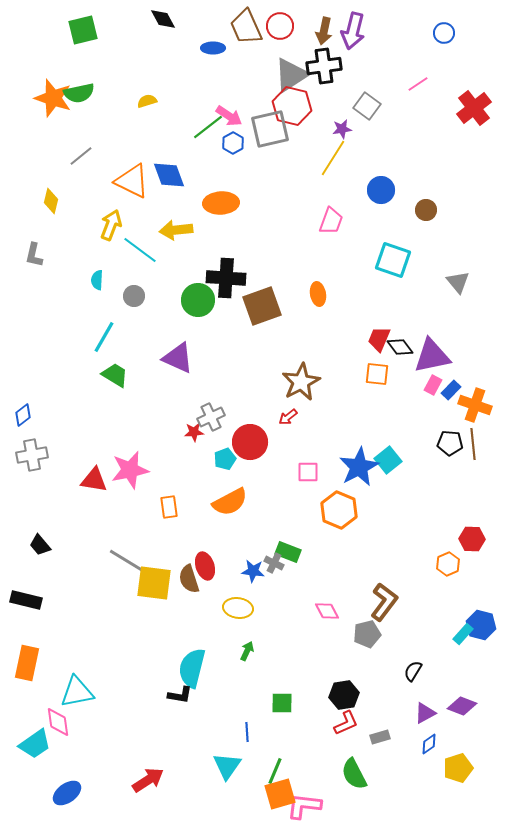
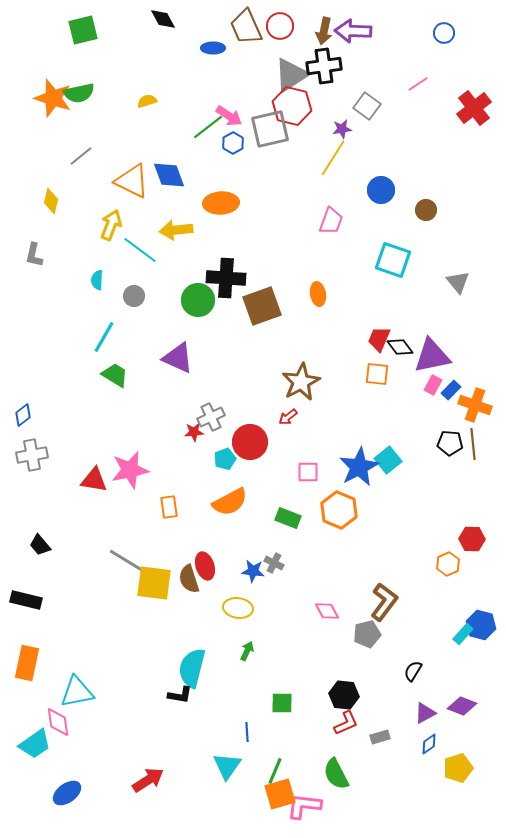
purple arrow at (353, 31): rotated 78 degrees clockwise
green rectangle at (288, 552): moved 34 px up
black hexagon at (344, 695): rotated 16 degrees clockwise
green semicircle at (354, 774): moved 18 px left
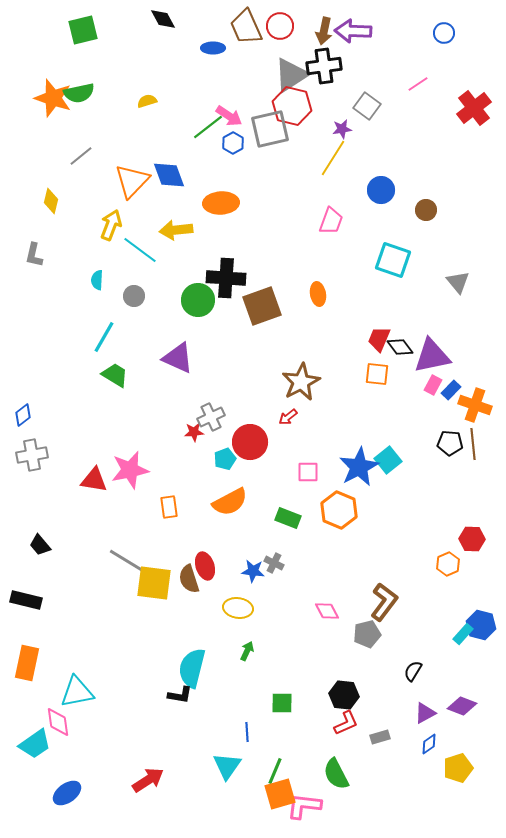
orange triangle at (132, 181): rotated 48 degrees clockwise
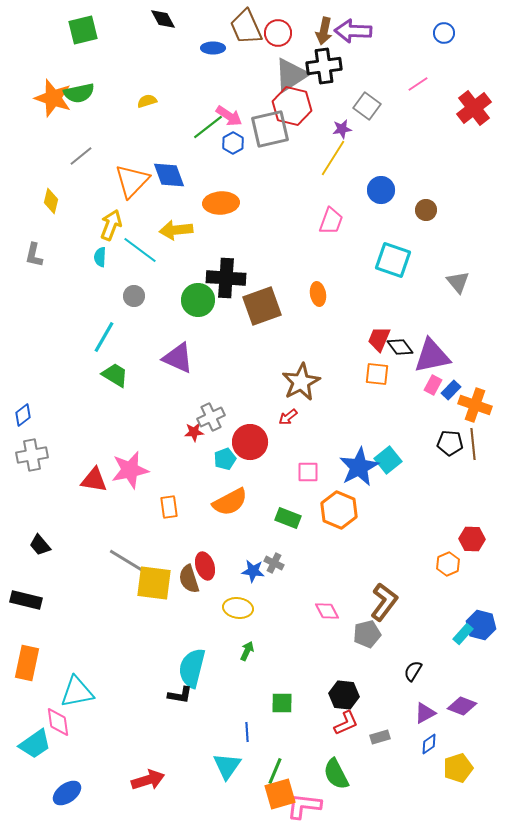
red circle at (280, 26): moved 2 px left, 7 px down
cyan semicircle at (97, 280): moved 3 px right, 23 px up
red arrow at (148, 780): rotated 16 degrees clockwise
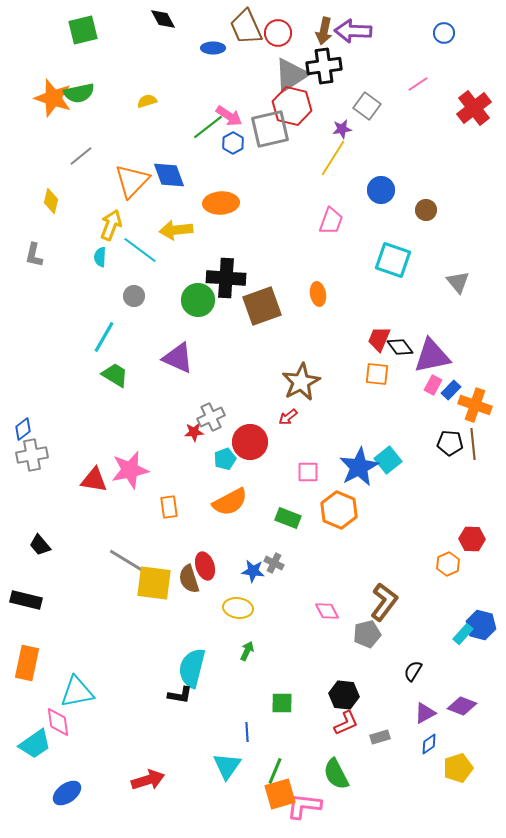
blue diamond at (23, 415): moved 14 px down
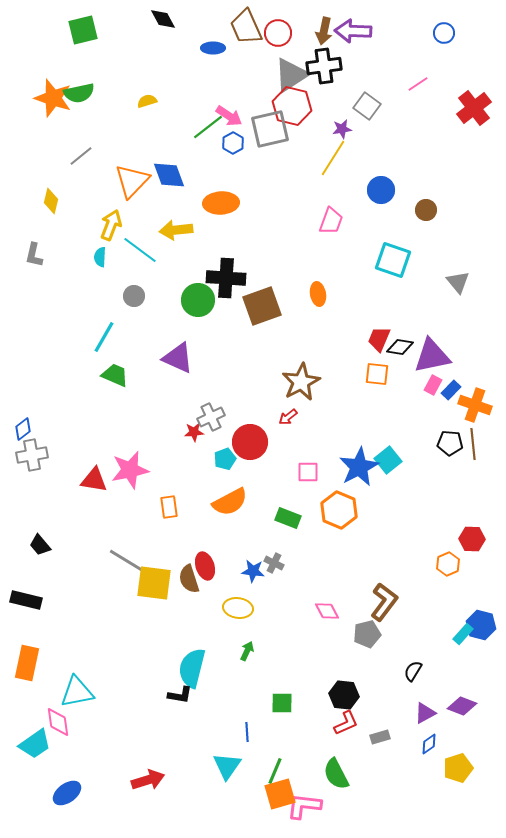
black diamond at (400, 347): rotated 44 degrees counterclockwise
green trapezoid at (115, 375): rotated 8 degrees counterclockwise
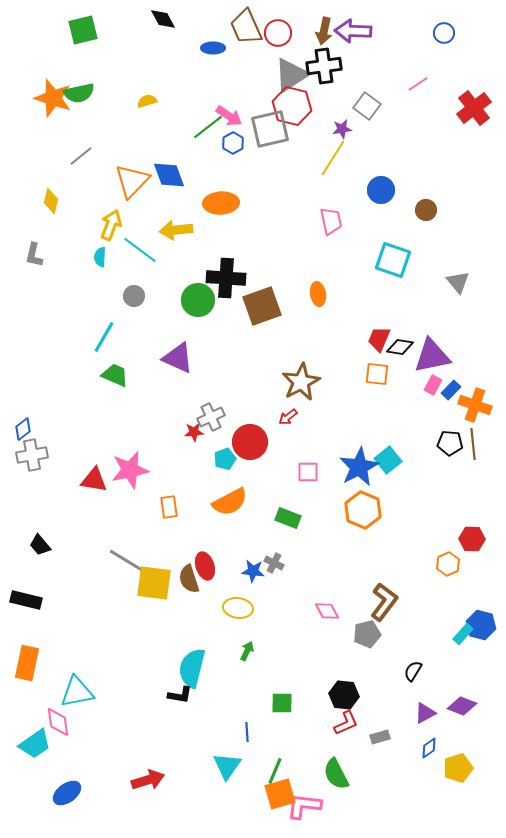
pink trapezoid at (331, 221): rotated 32 degrees counterclockwise
orange hexagon at (339, 510): moved 24 px right
blue diamond at (429, 744): moved 4 px down
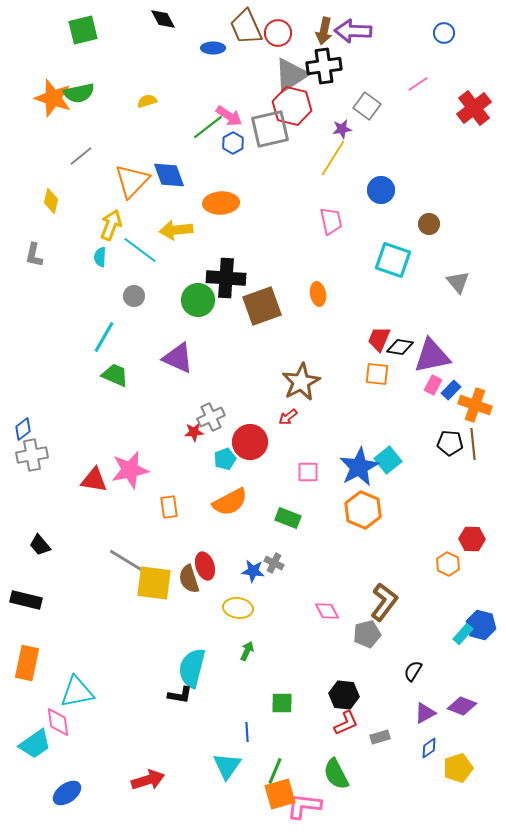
brown circle at (426, 210): moved 3 px right, 14 px down
orange hexagon at (448, 564): rotated 10 degrees counterclockwise
